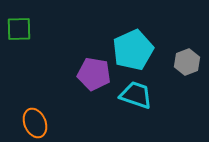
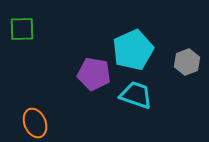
green square: moved 3 px right
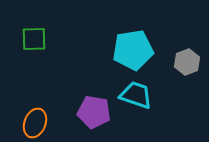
green square: moved 12 px right, 10 px down
cyan pentagon: rotated 15 degrees clockwise
purple pentagon: moved 38 px down
orange ellipse: rotated 44 degrees clockwise
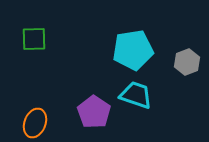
purple pentagon: rotated 24 degrees clockwise
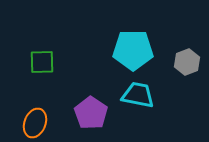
green square: moved 8 px right, 23 px down
cyan pentagon: rotated 9 degrees clockwise
cyan trapezoid: moved 2 px right; rotated 8 degrees counterclockwise
purple pentagon: moved 3 px left, 1 px down
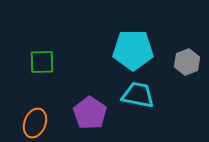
purple pentagon: moved 1 px left
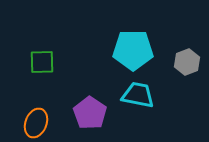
orange ellipse: moved 1 px right
